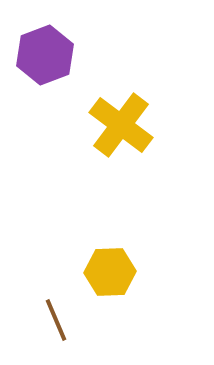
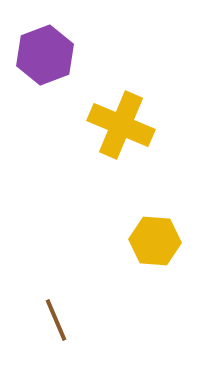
yellow cross: rotated 14 degrees counterclockwise
yellow hexagon: moved 45 px right, 31 px up; rotated 6 degrees clockwise
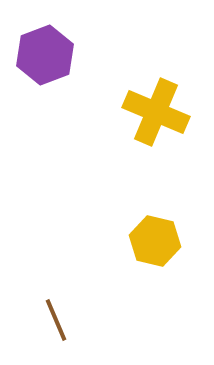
yellow cross: moved 35 px right, 13 px up
yellow hexagon: rotated 9 degrees clockwise
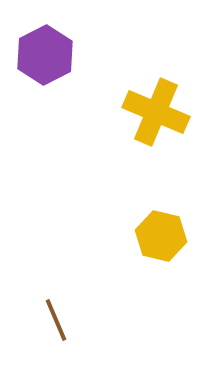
purple hexagon: rotated 6 degrees counterclockwise
yellow hexagon: moved 6 px right, 5 px up
